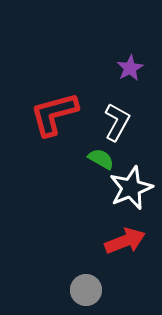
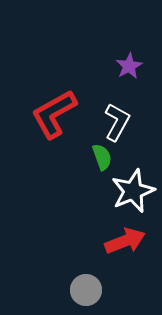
purple star: moved 1 px left, 2 px up
red L-shape: rotated 14 degrees counterclockwise
green semicircle: moved 1 px right, 2 px up; rotated 40 degrees clockwise
white star: moved 2 px right, 3 px down
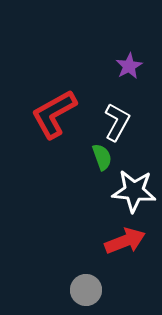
white star: moved 1 px right; rotated 27 degrees clockwise
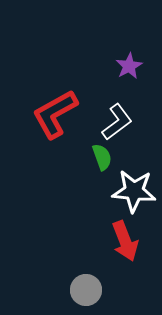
red L-shape: moved 1 px right
white L-shape: rotated 24 degrees clockwise
red arrow: rotated 90 degrees clockwise
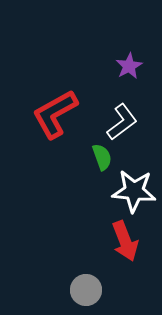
white L-shape: moved 5 px right
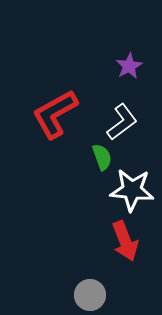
white star: moved 2 px left, 1 px up
gray circle: moved 4 px right, 5 px down
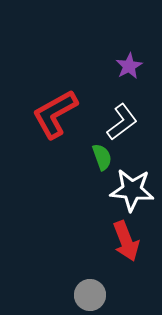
red arrow: moved 1 px right
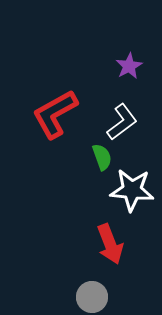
red arrow: moved 16 px left, 3 px down
gray circle: moved 2 px right, 2 px down
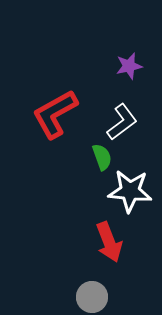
purple star: rotated 16 degrees clockwise
white star: moved 2 px left, 1 px down
red arrow: moved 1 px left, 2 px up
